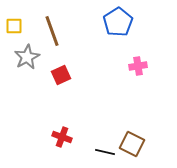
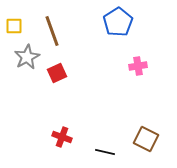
red square: moved 4 px left, 2 px up
brown square: moved 14 px right, 5 px up
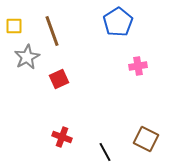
red square: moved 2 px right, 6 px down
black line: rotated 48 degrees clockwise
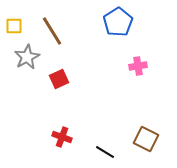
brown line: rotated 12 degrees counterclockwise
black line: rotated 30 degrees counterclockwise
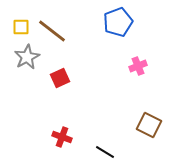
blue pentagon: rotated 12 degrees clockwise
yellow square: moved 7 px right, 1 px down
brown line: rotated 20 degrees counterclockwise
pink cross: rotated 12 degrees counterclockwise
red square: moved 1 px right, 1 px up
brown square: moved 3 px right, 14 px up
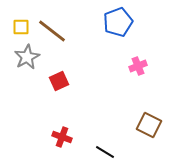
red square: moved 1 px left, 3 px down
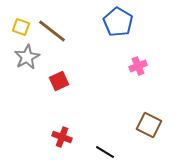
blue pentagon: rotated 20 degrees counterclockwise
yellow square: rotated 18 degrees clockwise
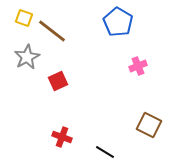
yellow square: moved 3 px right, 9 px up
red square: moved 1 px left
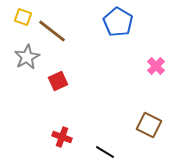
yellow square: moved 1 px left, 1 px up
pink cross: moved 18 px right; rotated 24 degrees counterclockwise
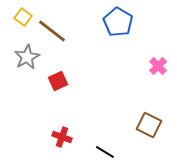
yellow square: rotated 18 degrees clockwise
pink cross: moved 2 px right
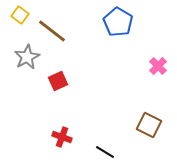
yellow square: moved 3 px left, 2 px up
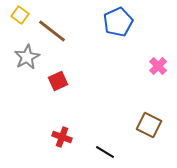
blue pentagon: rotated 16 degrees clockwise
